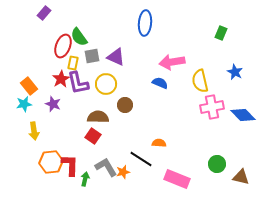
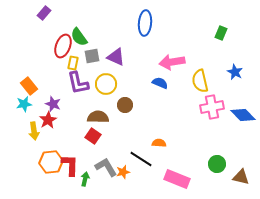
red star: moved 13 px left, 41 px down
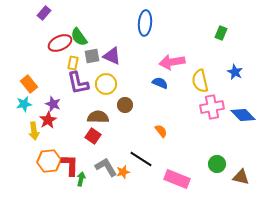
red ellipse: moved 3 px left, 3 px up; rotated 45 degrees clockwise
purple triangle: moved 4 px left, 1 px up
orange rectangle: moved 2 px up
orange semicircle: moved 2 px right, 12 px up; rotated 48 degrees clockwise
orange hexagon: moved 2 px left, 1 px up
green arrow: moved 4 px left
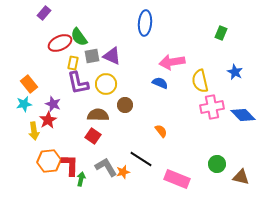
brown semicircle: moved 2 px up
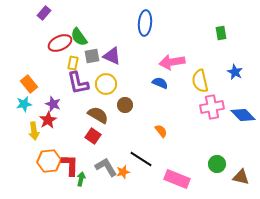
green rectangle: rotated 32 degrees counterclockwise
brown semicircle: rotated 30 degrees clockwise
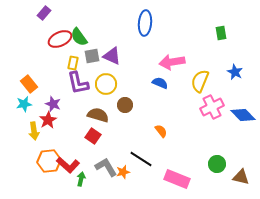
red ellipse: moved 4 px up
yellow semicircle: rotated 35 degrees clockwise
pink cross: rotated 15 degrees counterclockwise
brown semicircle: rotated 15 degrees counterclockwise
red L-shape: moved 2 px left; rotated 130 degrees clockwise
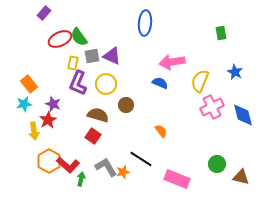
purple L-shape: rotated 35 degrees clockwise
brown circle: moved 1 px right
blue diamond: rotated 30 degrees clockwise
orange hexagon: rotated 25 degrees counterclockwise
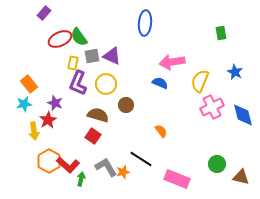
purple star: moved 2 px right, 1 px up
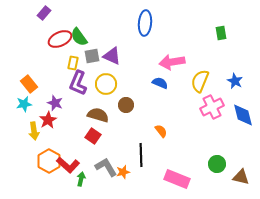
blue star: moved 9 px down
black line: moved 4 px up; rotated 55 degrees clockwise
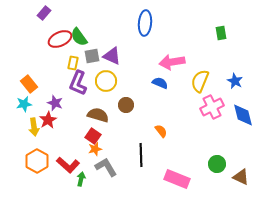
yellow circle: moved 3 px up
yellow arrow: moved 4 px up
orange hexagon: moved 12 px left
orange star: moved 28 px left, 23 px up
brown triangle: rotated 12 degrees clockwise
